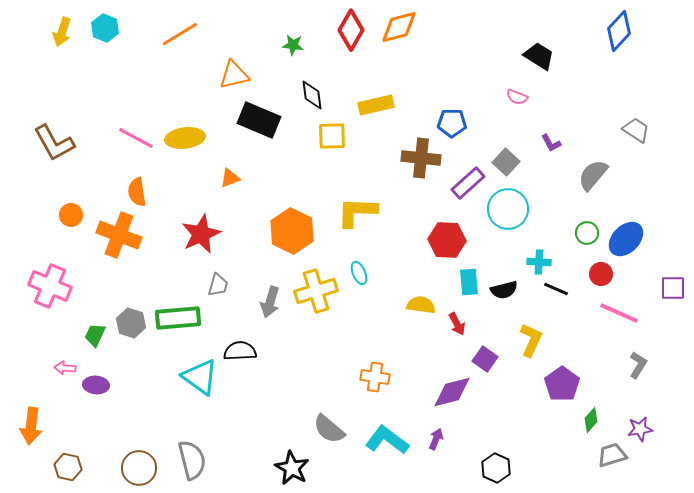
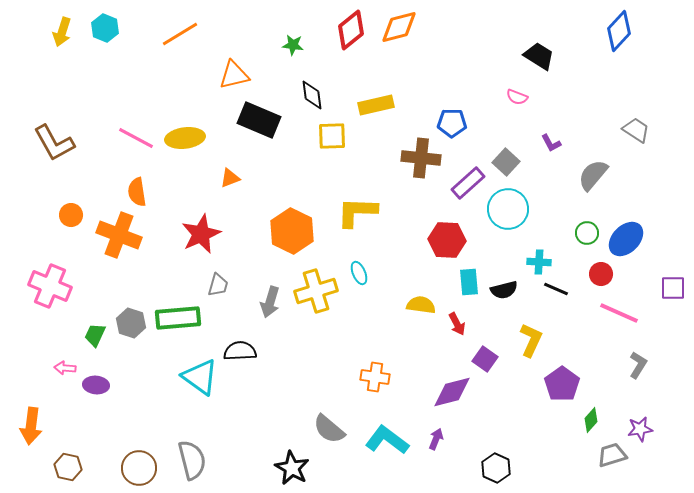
red diamond at (351, 30): rotated 21 degrees clockwise
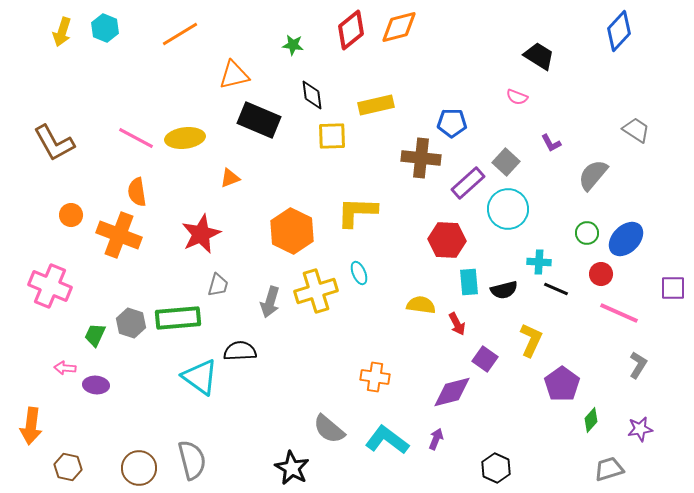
gray trapezoid at (612, 455): moved 3 px left, 14 px down
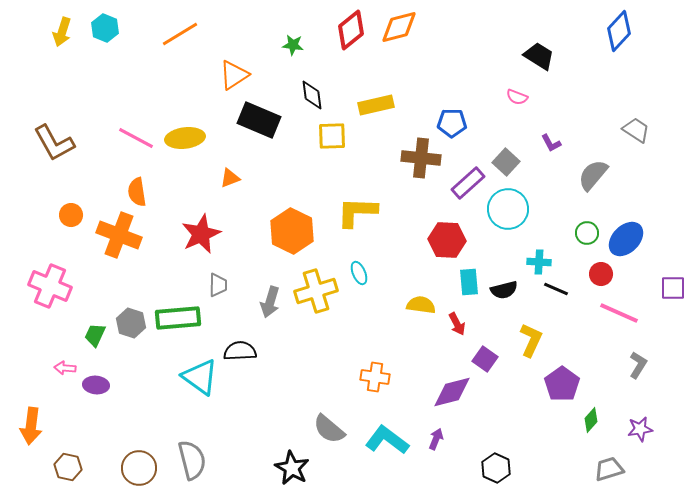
orange triangle at (234, 75): rotated 20 degrees counterclockwise
gray trapezoid at (218, 285): rotated 15 degrees counterclockwise
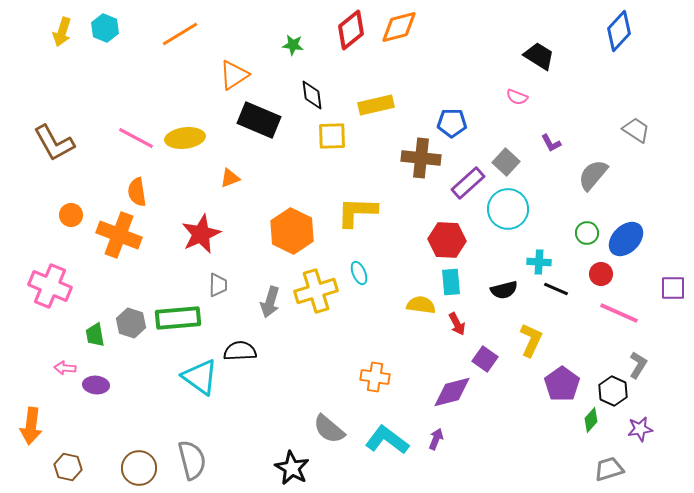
cyan rectangle at (469, 282): moved 18 px left
green trapezoid at (95, 335): rotated 35 degrees counterclockwise
black hexagon at (496, 468): moved 117 px right, 77 px up
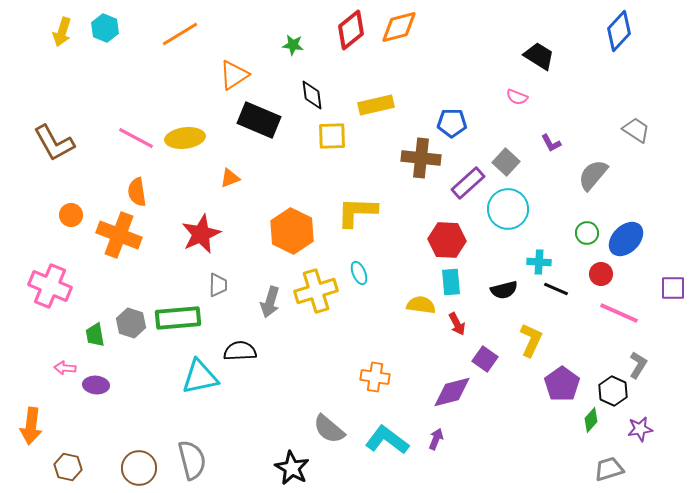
cyan triangle at (200, 377): rotated 48 degrees counterclockwise
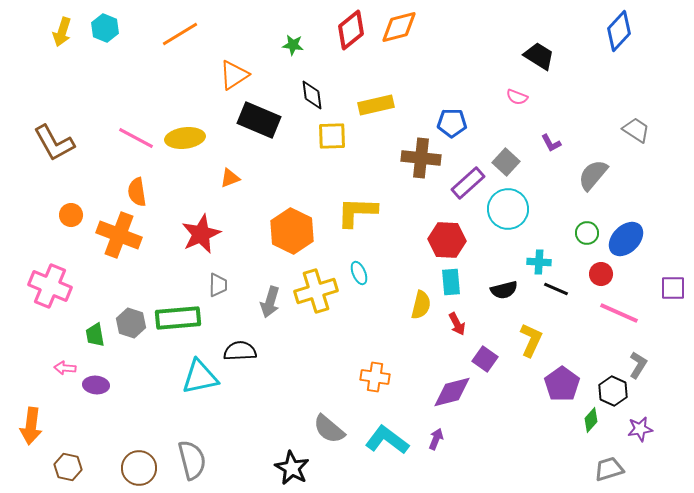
yellow semicircle at (421, 305): rotated 96 degrees clockwise
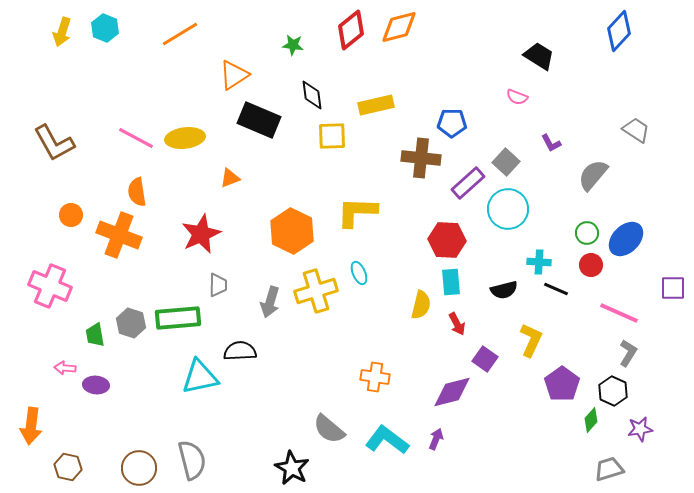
red circle at (601, 274): moved 10 px left, 9 px up
gray L-shape at (638, 365): moved 10 px left, 12 px up
